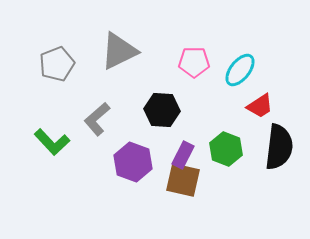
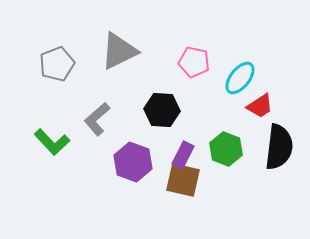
pink pentagon: rotated 12 degrees clockwise
cyan ellipse: moved 8 px down
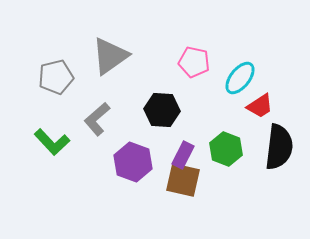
gray triangle: moved 9 px left, 5 px down; rotated 9 degrees counterclockwise
gray pentagon: moved 1 px left, 13 px down; rotated 8 degrees clockwise
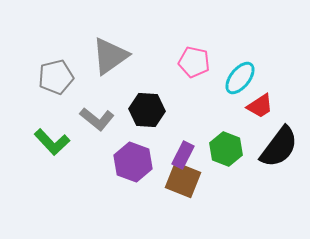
black hexagon: moved 15 px left
gray L-shape: rotated 100 degrees counterclockwise
black semicircle: rotated 30 degrees clockwise
brown square: rotated 9 degrees clockwise
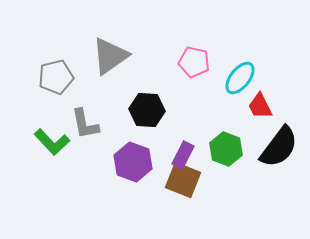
red trapezoid: rotated 96 degrees clockwise
gray L-shape: moved 12 px left, 5 px down; rotated 40 degrees clockwise
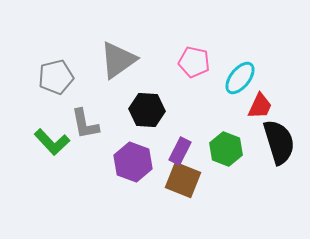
gray triangle: moved 8 px right, 4 px down
red trapezoid: rotated 128 degrees counterclockwise
black semicircle: moved 5 px up; rotated 54 degrees counterclockwise
purple rectangle: moved 3 px left, 4 px up
